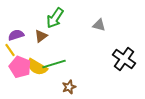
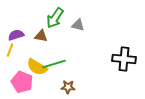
gray triangle: moved 21 px left
brown triangle: rotated 48 degrees clockwise
yellow line: rotated 56 degrees clockwise
black cross: rotated 30 degrees counterclockwise
pink pentagon: moved 2 px right, 15 px down
brown star: moved 1 px left; rotated 24 degrees clockwise
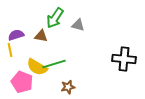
yellow line: rotated 32 degrees counterclockwise
brown star: rotated 16 degrees counterclockwise
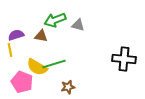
green arrow: moved 2 px down; rotated 35 degrees clockwise
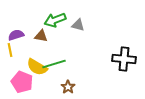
brown star: rotated 24 degrees counterclockwise
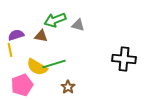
pink pentagon: moved 3 px down; rotated 30 degrees clockwise
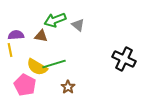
gray triangle: rotated 24 degrees clockwise
purple semicircle: rotated 14 degrees clockwise
black cross: rotated 20 degrees clockwise
pink pentagon: moved 3 px right; rotated 25 degrees counterclockwise
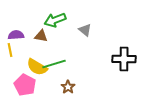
gray triangle: moved 7 px right, 5 px down
black cross: rotated 25 degrees counterclockwise
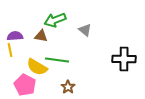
purple semicircle: moved 1 px left, 1 px down
green line: moved 3 px right, 4 px up; rotated 25 degrees clockwise
